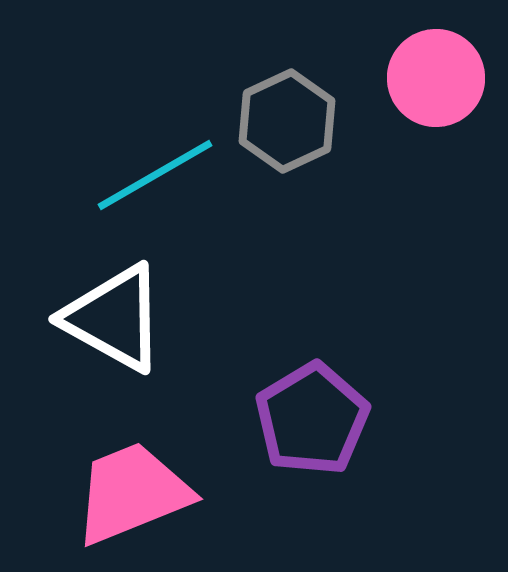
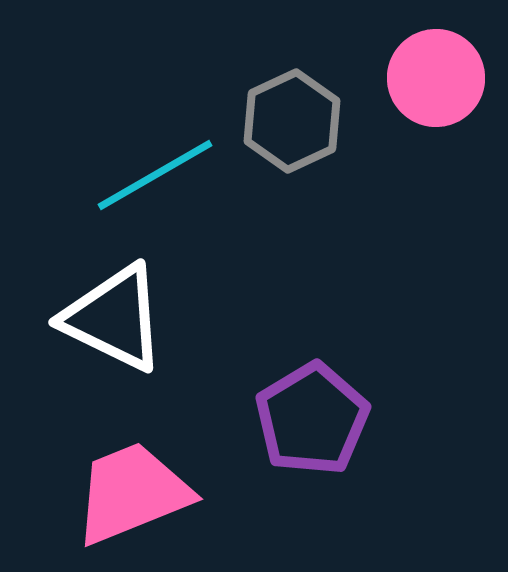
gray hexagon: moved 5 px right
white triangle: rotated 3 degrees counterclockwise
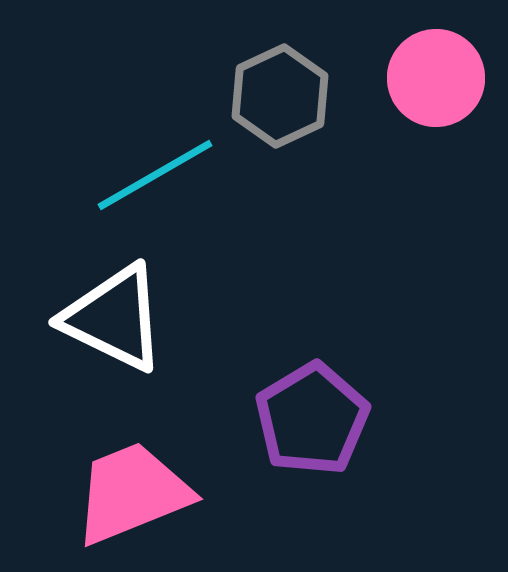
gray hexagon: moved 12 px left, 25 px up
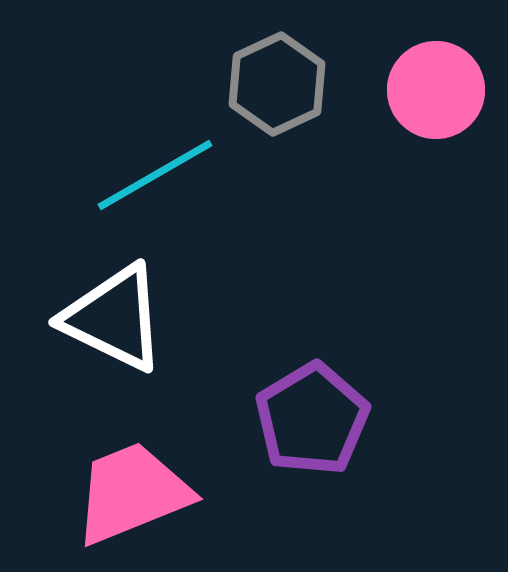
pink circle: moved 12 px down
gray hexagon: moved 3 px left, 12 px up
